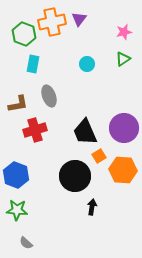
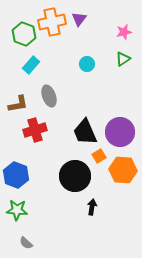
cyan rectangle: moved 2 px left, 1 px down; rotated 30 degrees clockwise
purple circle: moved 4 px left, 4 px down
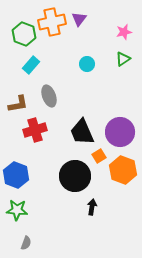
black trapezoid: moved 3 px left
orange hexagon: rotated 16 degrees clockwise
gray semicircle: rotated 112 degrees counterclockwise
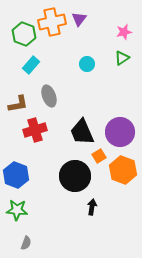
green triangle: moved 1 px left, 1 px up
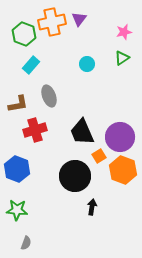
purple circle: moved 5 px down
blue hexagon: moved 1 px right, 6 px up
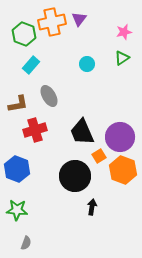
gray ellipse: rotated 10 degrees counterclockwise
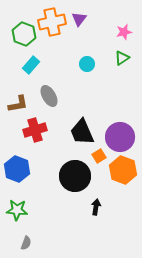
black arrow: moved 4 px right
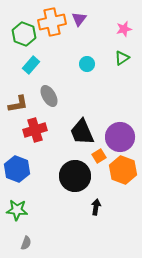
pink star: moved 3 px up
